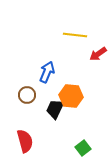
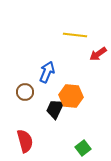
brown circle: moved 2 px left, 3 px up
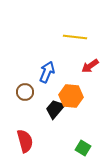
yellow line: moved 2 px down
red arrow: moved 8 px left, 12 px down
black trapezoid: rotated 15 degrees clockwise
green square: rotated 21 degrees counterclockwise
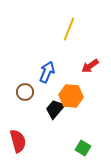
yellow line: moved 6 px left, 8 px up; rotated 75 degrees counterclockwise
red semicircle: moved 7 px left
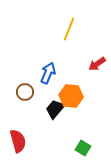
red arrow: moved 7 px right, 2 px up
blue arrow: moved 1 px right, 1 px down
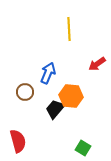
yellow line: rotated 25 degrees counterclockwise
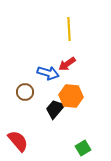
red arrow: moved 30 px left
blue arrow: rotated 85 degrees clockwise
red semicircle: rotated 25 degrees counterclockwise
green square: rotated 28 degrees clockwise
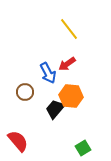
yellow line: rotated 35 degrees counterclockwise
blue arrow: rotated 45 degrees clockwise
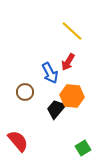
yellow line: moved 3 px right, 2 px down; rotated 10 degrees counterclockwise
red arrow: moved 1 px right, 2 px up; rotated 24 degrees counterclockwise
blue arrow: moved 2 px right
orange hexagon: moved 1 px right
black trapezoid: moved 1 px right
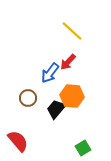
red arrow: rotated 12 degrees clockwise
blue arrow: rotated 65 degrees clockwise
brown circle: moved 3 px right, 6 px down
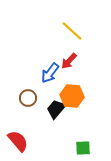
red arrow: moved 1 px right, 1 px up
green square: rotated 28 degrees clockwise
